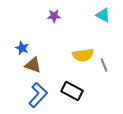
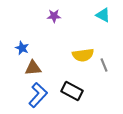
brown triangle: moved 3 px down; rotated 24 degrees counterclockwise
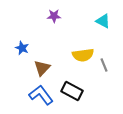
cyan triangle: moved 6 px down
brown triangle: moved 9 px right; rotated 42 degrees counterclockwise
blue L-shape: moved 3 px right; rotated 80 degrees counterclockwise
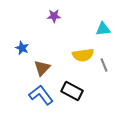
cyan triangle: moved 8 px down; rotated 35 degrees counterclockwise
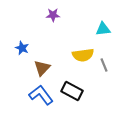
purple star: moved 1 px left, 1 px up
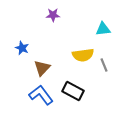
black rectangle: moved 1 px right
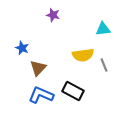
purple star: rotated 16 degrees clockwise
brown triangle: moved 4 px left
blue L-shape: rotated 30 degrees counterclockwise
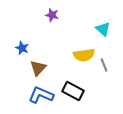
purple star: moved 1 px left
cyan triangle: rotated 49 degrees clockwise
yellow semicircle: moved 1 px right
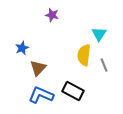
cyan triangle: moved 4 px left, 5 px down; rotated 21 degrees clockwise
blue star: rotated 24 degrees clockwise
yellow semicircle: rotated 105 degrees clockwise
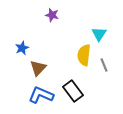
black rectangle: rotated 25 degrees clockwise
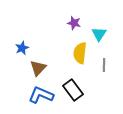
purple star: moved 22 px right, 8 px down
yellow semicircle: moved 4 px left, 2 px up
gray line: rotated 24 degrees clockwise
black rectangle: moved 1 px up
